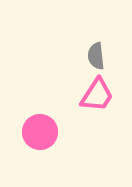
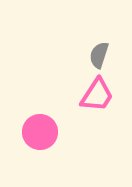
gray semicircle: moved 3 px right, 1 px up; rotated 24 degrees clockwise
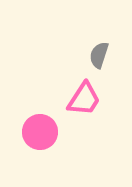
pink trapezoid: moved 13 px left, 4 px down
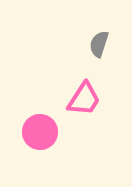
gray semicircle: moved 11 px up
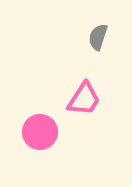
gray semicircle: moved 1 px left, 7 px up
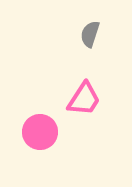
gray semicircle: moved 8 px left, 3 px up
